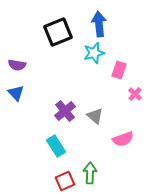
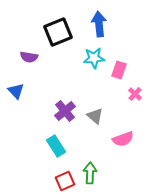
cyan star: moved 5 px down; rotated 10 degrees clockwise
purple semicircle: moved 12 px right, 8 px up
blue triangle: moved 2 px up
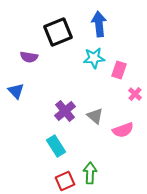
pink semicircle: moved 9 px up
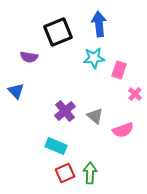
cyan rectangle: rotated 35 degrees counterclockwise
red square: moved 8 px up
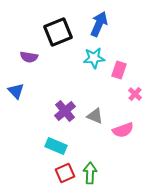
blue arrow: rotated 30 degrees clockwise
gray triangle: rotated 18 degrees counterclockwise
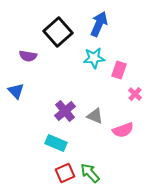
black square: rotated 20 degrees counterclockwise
purple semicircle: moved 1 px left, 1 px up
cyan rectangle: moved 3 px up
green arrow: rotated 45 degrees counterclockwise
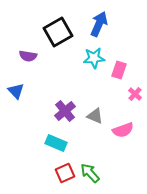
black square: rotated 12 degrees clockwise
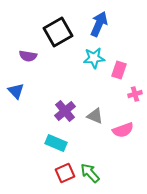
pink cross: rotated 32 degrees clockwise
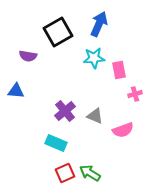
pink rectangle: rotated 30 degrees counterclockwise
blue triangle: rotated 42 degrees counterclockwise
green arrow: rotated 15 degrees counterclockwise
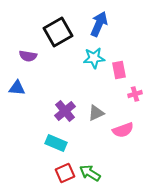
blue triangle: moved 1 px right, 3 px up
gray triangle: moved 1 px right, 3 px up; rotated 48 degrees counterclockwise
